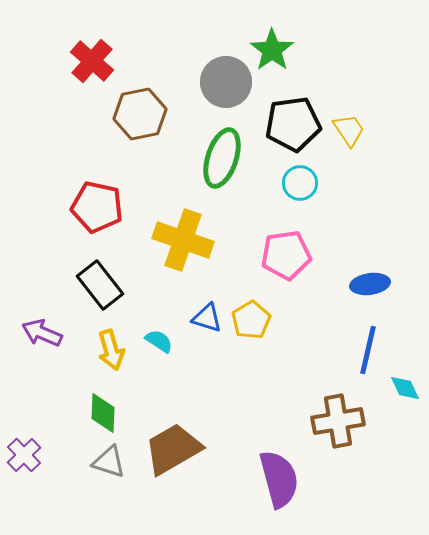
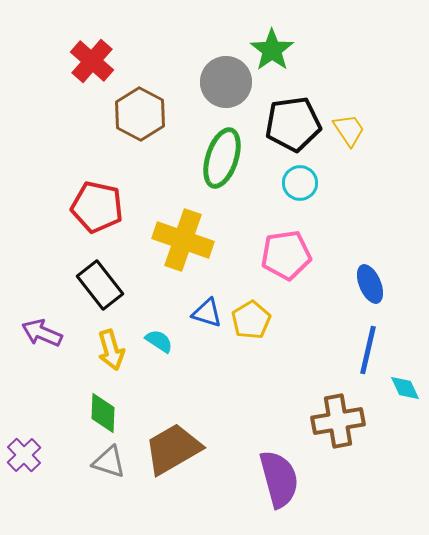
brown hexagon: rotated 21 degrees counterclockwise
blue ellipse: rotated 75 degrees clockwise
blue triangle: moved 5 px up
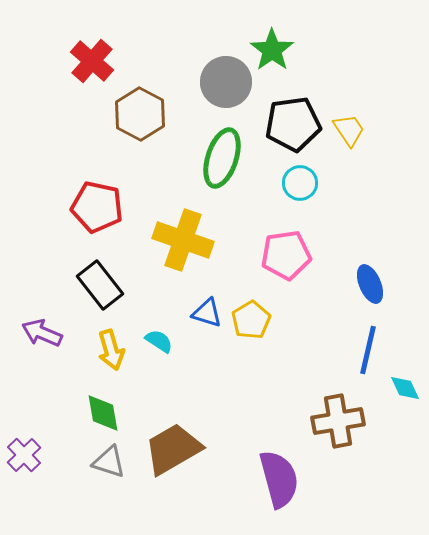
green diamond: rotated 12 degrees counterclockwise
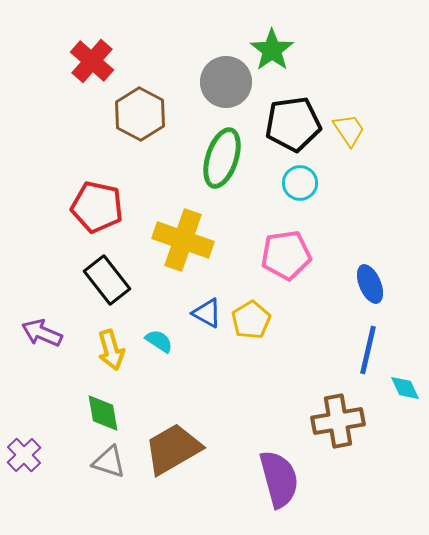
black rectangle: moved 7 px right, 5 px up
blue triangle: rotated 12 degrees clockwise
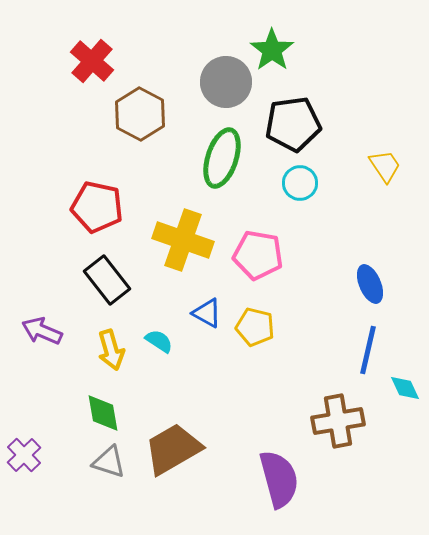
yellow trapezoid: moved 36 px right, 36 px down
pink pentagon: moved 28 px left; rotated 18 degrees clockwise
yellow pentagon: moved 4 px right, 7 px down; rotated 27 degrees counterclockwise
purple arrow: moved 2 px up
